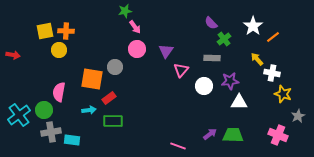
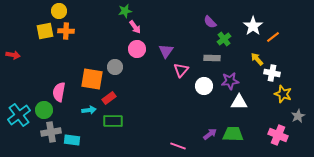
purple semicircle: moved 1 px left, 1 px up
yellow circle: moved 39 px up
green trapezoid: moved 1 px up
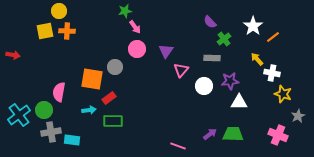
orange cross: moved 1 px right
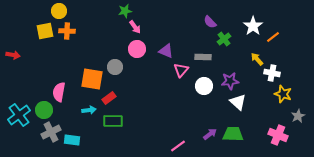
purple triangle: rotated 42 degrees counterclockwise
gray rectangle: moved 9 px left, 1 px up
white triangle: moved 1 px left; rotated 42 degrees clockwise
gray cross: rotated 18 degrees counterclockwise
pink line: rotated 56 degrees counterclockwise
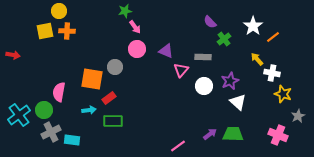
purple star: rotated 18 degrees counterclockwise
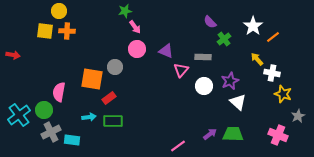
yellow square: rotated 18 degrees clockwise
cyan arrow: moved 7 px down
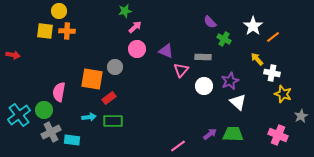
pink arrow: rotated 96 degrees counterclockwise
green cross: rotated 24 degrees counterclockwise
gray star: moved 3 px right
